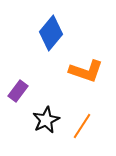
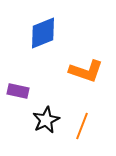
blue diamond: moved 8 px left; rotated 28 degrees clockwise
purple rectangle: rotated 65 degrees clockwise
orange line: rotated 12 degrees counterclockwise
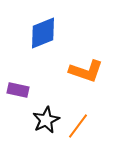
purple rectangle: moved 1 px up
orange line: moved 4 px left; rotated 16 degrees clockwise
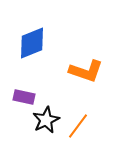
blue diamond: moved 11 px left, 10 px down
purple rectangle: moved 6 px right, 7 px down
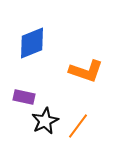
black star: moved 1 px left, 1 px down
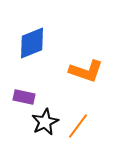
black star: moved 1 px down
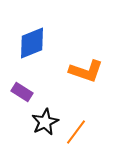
purple rectangle: moved 2 px left, 5 px up; rotated 20 degrees clockwise
orange line: moved 2 px left, 6 px down
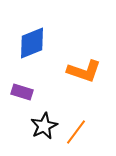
orange L-shape: moved 2 px left
purple rectangle: rotated 15 degrees counterclockwise
black star: moved 1 px left, 4 px down
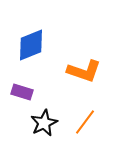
blue diamond: moved 1 px left, 2 px down
black star: moved 3 px up
orange line: moved 9 px right, 10 px up
